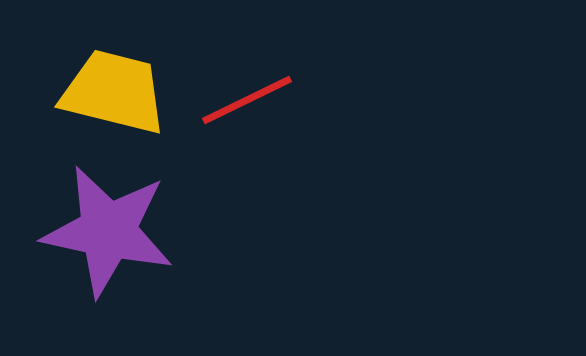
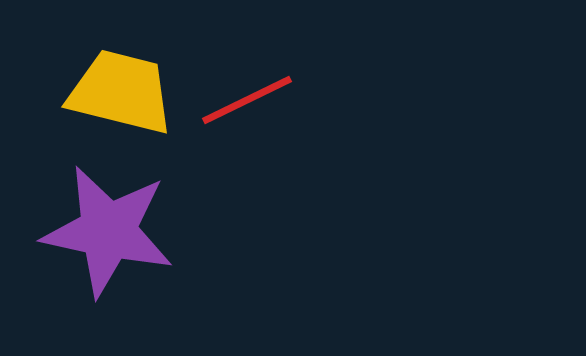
yellow trapezoid: moved 7 px right
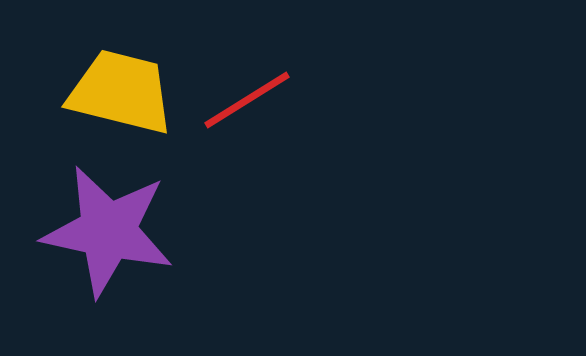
red line: rotated 6 degrees counterclockwise
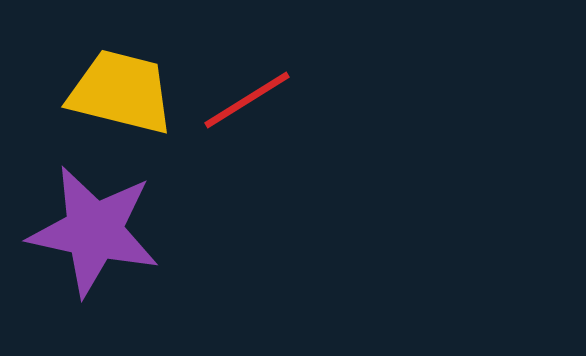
purple star: moved 14 px left
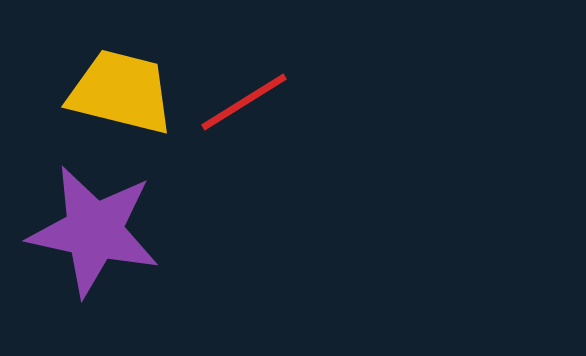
red line: moved 3 px left, 2 px down
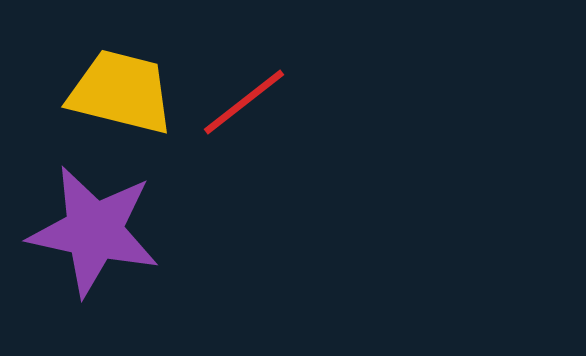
red line: rotated 6 degrees counterclockwise
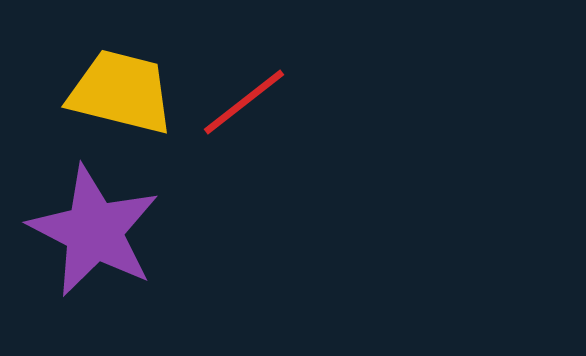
purple star: rotated 15 degrees clockwise
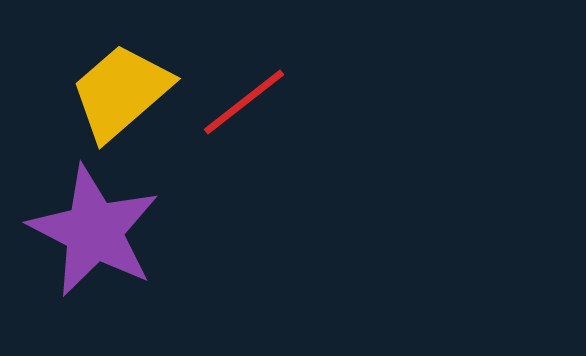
yellow trapezoid: rotated 55 degrees counterclockwise
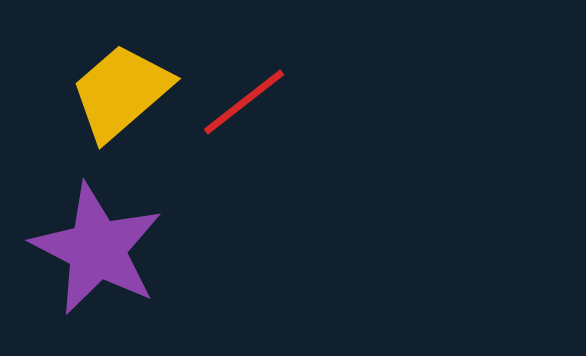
purple star: moved 3 px right, 18 px down
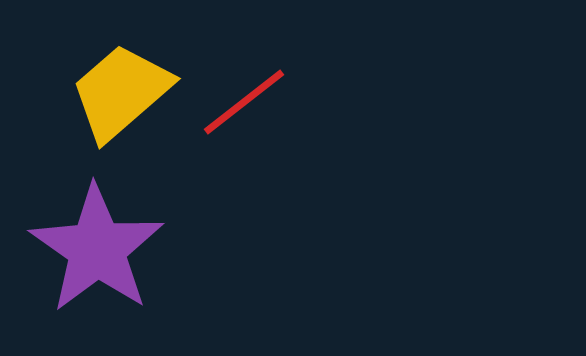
purple star: rotated 8 degrees clockwise
